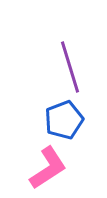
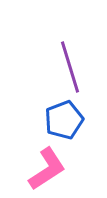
pink L-shape: moved 1 px left, 1 px down
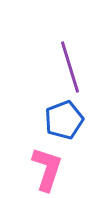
pink L-shape: rotated 39 degrees counterclockwise
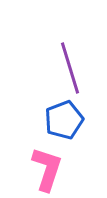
purple line: moved 1 px down
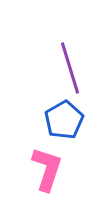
blue pentagon: rotated 9 degrees counterclockwise
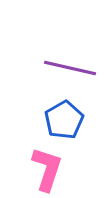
purple line: rotated 60 degrees counterclockwise
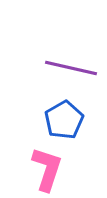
purple line: moved 1 px right
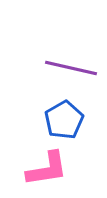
pink L-shape: rotated 63 degrees clockwise
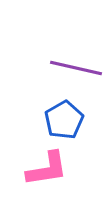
purple line: moved 5 px right
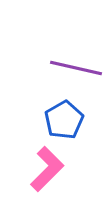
pink L-shape: rotated 36 degrees counterclockwise
